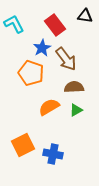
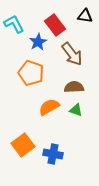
blue star: moved 4 px left, 6 px up
brown arrow: moved 6 px right, 5 px up
green triangle: rotated 48 degrees clockwise
orange square: rotated 10 degrees counterclockwise
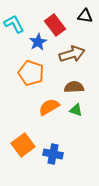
brown arrow: rotated 70 degrees counterclockwise
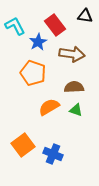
cyan L-shape: moved 1 px right, 2 px down
brown arrow: rotated 25 degrees clockwise
orange pentagon: moved 2 px right
blue cross: rotated 12 degrees clockwise
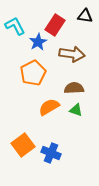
red rectangle: rotated 70 degrees clockwise
orange pentagon: rotated 25 degrees clockwise
brown semicircle: moved 1 px down
blue cross: moved 2 px left, 1 px up
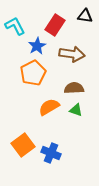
blue star: moved 1 px left, 4 px down
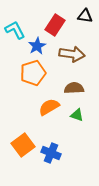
cyan L-shape: moved 4 px down
orange pentagon: rotated 10 degrees clockwise
green triangle: moved 1 px right, 5 px down
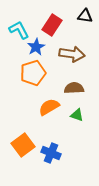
red rectangle: moved 3 px left
cyan L-shape: moved 4 px right
blue star: moved 1 px left, 1 px down
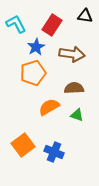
cyan L-shape: moved 3 px left, 6 px up
blue cross: moved 3 px right, 1 px up
